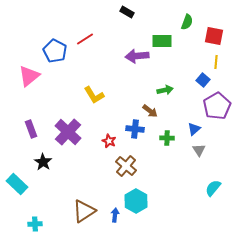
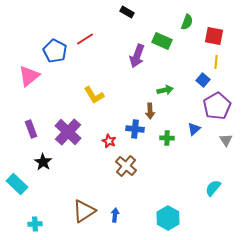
green rectangle: rotated 24 degrees clockwise
purple arrow: rotated 65 degrees counterclockwise
brown arrow: rotated 49 degrees clockwise
gray triangle: moved 27 px right, 10 px up
cyan hexagon: moved 32 px right, 17 px down
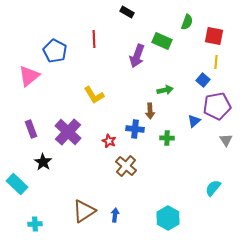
red line: moved 9 px right; rotated 60 degrees counterclockwise
purple pentagon: rotated 20 degrees clockwise
blue triangle: moved 8 px up
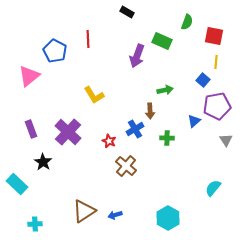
red line: moved 6 px left
blue cross: rotated 36 degrees counterclockwise
blue arrow: rotated 112 degrees counterclockwise
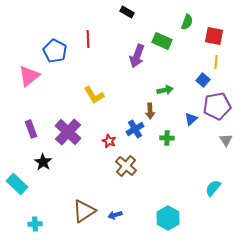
blue triangle: moved 3 px left, 2 px up
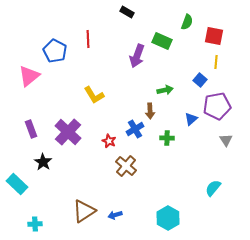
blue square: moved 3 px left
